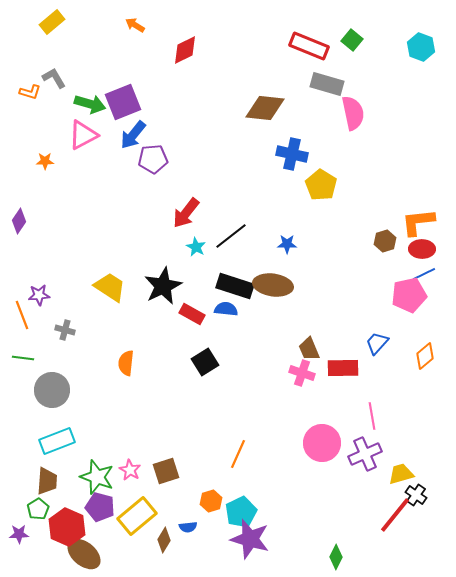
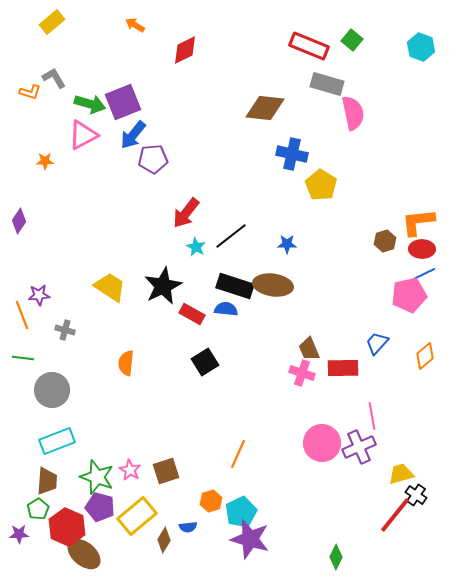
purple cross at (365, 454): moved 6 px left, 7 px up
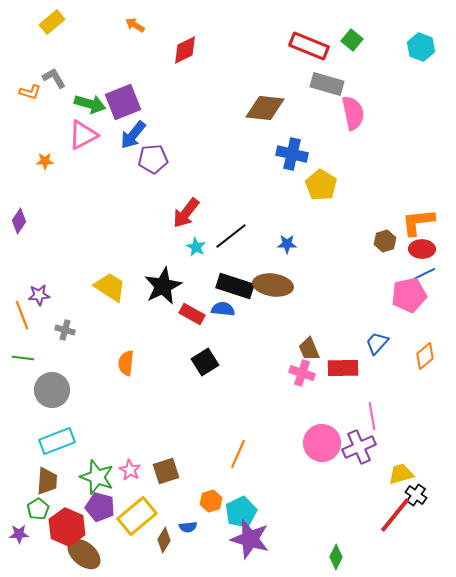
blue semicircle at (226, 309): moved 3 px left
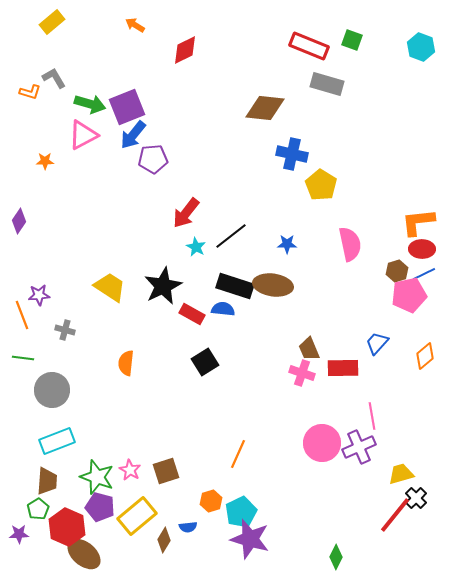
green square at (352, 40): rotated 20 degrees counterclockwise
purple square at (123, 102): moved 4 px right, 5 px down
pink semicircle at (353, 113): moved 3 px left, 131 px down
brown hexagon at (385, 241): moved 12 px right, 30 px down
black cross at (416, 495): moved 3 px down; rotated 10 degrees clockwise
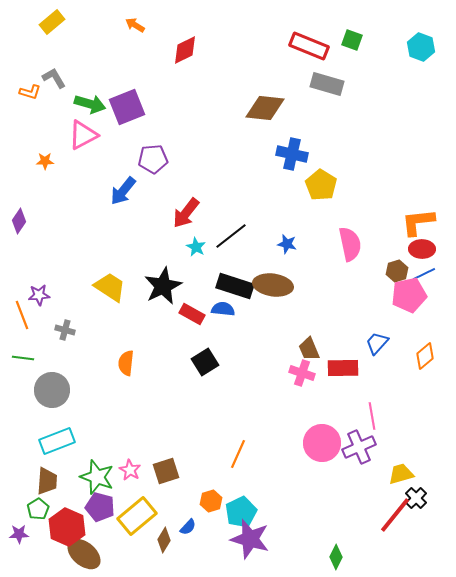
blue arrow at (133, 135): moved 10 px left, 56 px down
blue star at (287, 244): rotated 12 degrees clockwise
blue semicircle at (188, 527): rotated 42 degrees counterclockwise
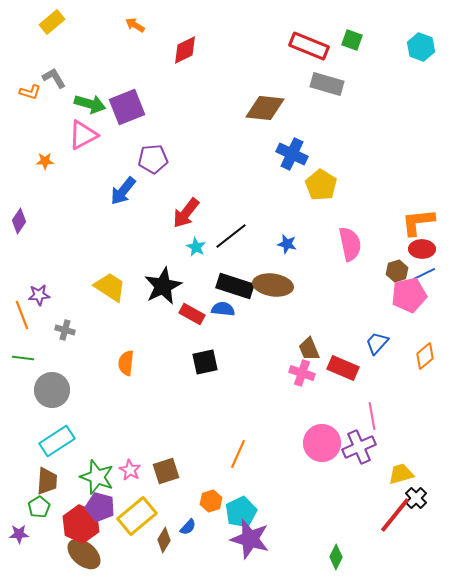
blue cross at (292, 154): rotated 12 degrees clockwise
black square at (205, 362): rotated 20 degrees clockwise
red rectangle at (343, 368): rotated 24 degrees clockwise
cyan rectangle at (57, 441): rotated 12 degrees counterclockwise
green pentagon at (38, 509): moved 1 px right, 2 px up
red hexagon at (67, 527): moved 14 px right, 3 px up
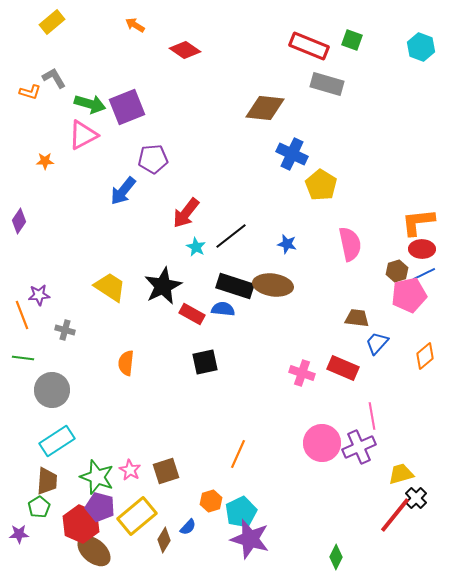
red diamond at (185, 50): rotated 60 degrees clockwise
brown trapezoid at (309, 349): moved 48 px right, 31 px up; rotated 120 degrees clockwise
brown ellipse at (84, 554): moved 10 px right, 3 px up
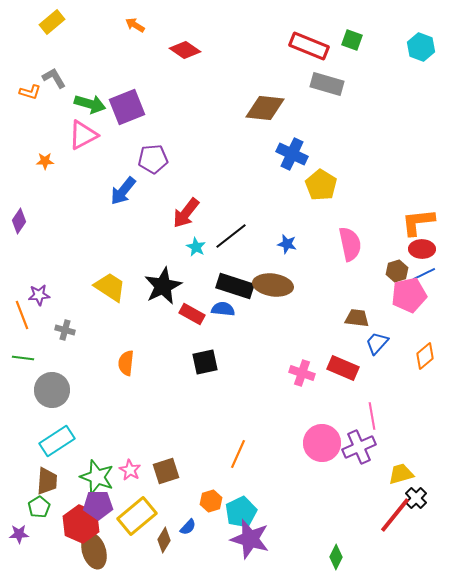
purple pentagon at (100, 507): moved 2 px left, 2 px up; rotated 16 degrees counterclockwise
brown ellipse at (94, 551): rotated 32 degrees clockwise
